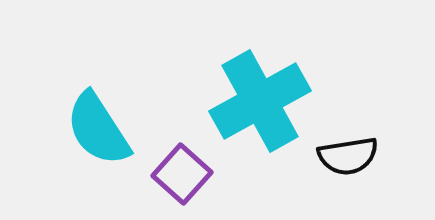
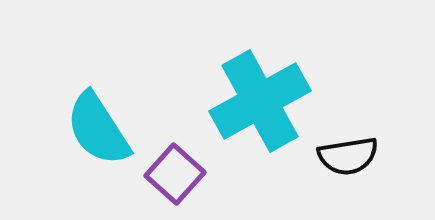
purple square: moved 7 px left
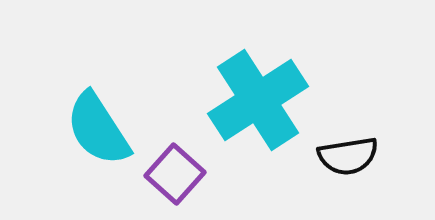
cyan cross: moved 2 px left, 1 px up; rotated 4 degrees counterclockwise
